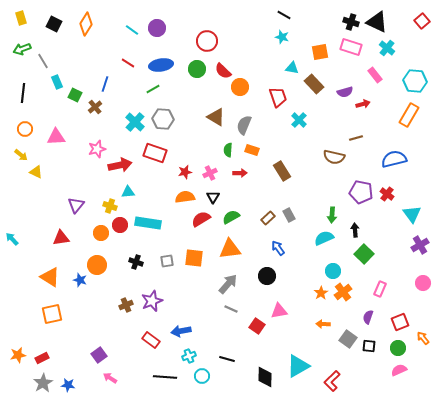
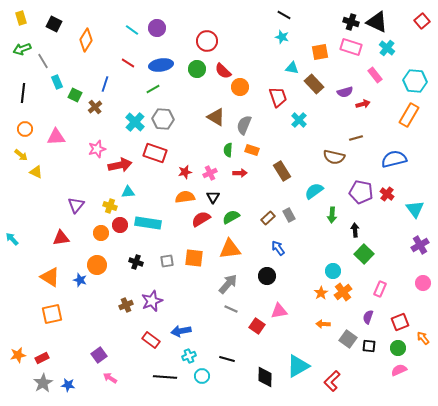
orange diamond at (86, 24): moved 16 px down
cyan triangle at (412, 214): moved 3 px right, 5 px up
cyan semicircle at (324, 238): moved 10 px left, 47 px up; rotated 12 degrees counterclockwise
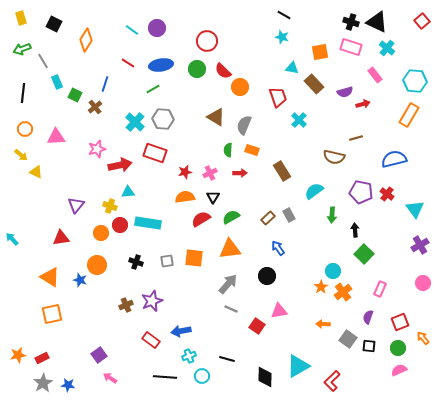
orange star at (321, 293): moved 6 px up
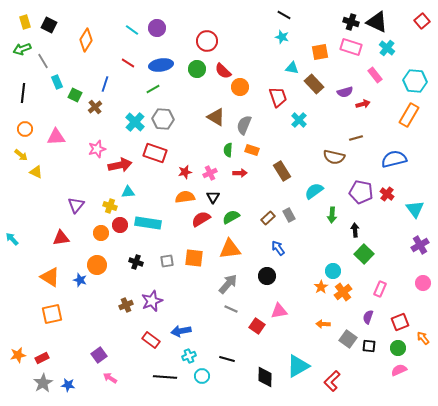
yellow rectangle at (21, 18): moved 4 px right, 4 px down
black square at (54, 24): moved 5 px left, 1 px down
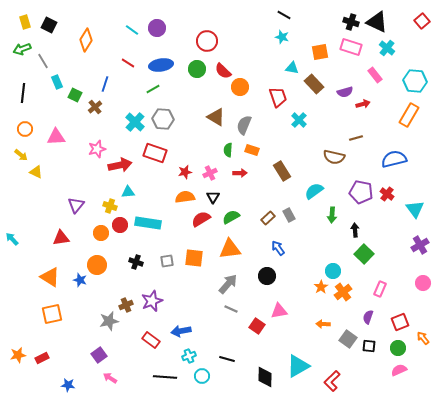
gray star at (43, 383): moved 66 px right, 62 px up; rotated 18 degrees clockwise
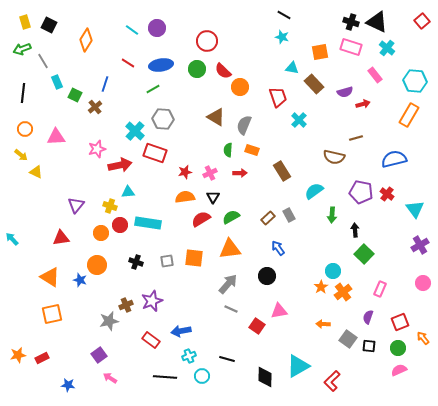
cyan cross at (135, 122): moved 9 px down
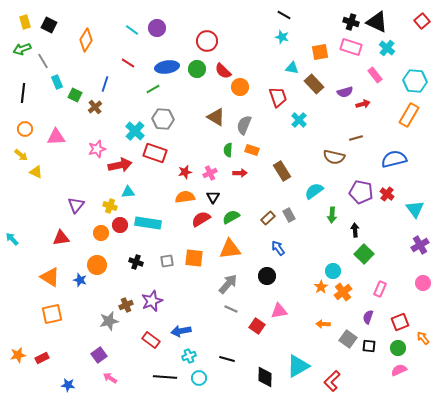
blue ellipse at (161, 65): moved 6 px right, 2 px down
cyan circle at (202, 376): moved 3 px left, 2 px down
